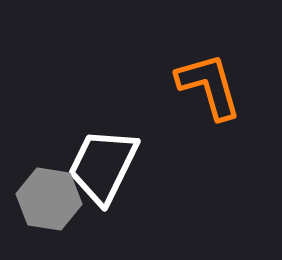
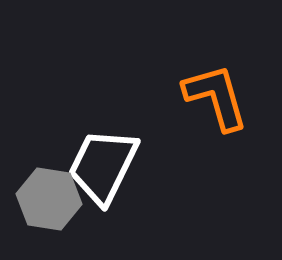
orange L-shape: moved 7 px right, 11 px down
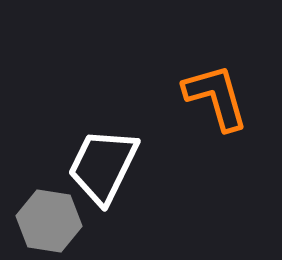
gray hexagon: moved 22 px down
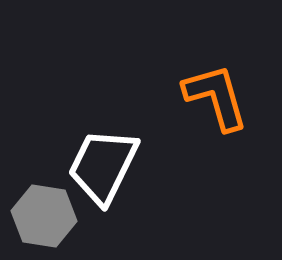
gray hexagon: moved 5 px left, 5 px up
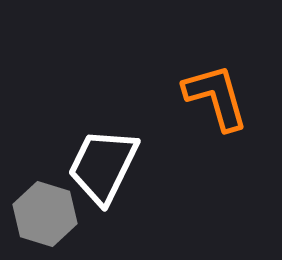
gray hexagon: moved 1 px right, 2 px up; rotated 8 degrees clockwise
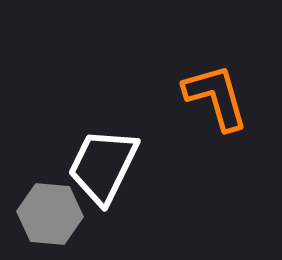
gray hexagon: moved 5 px right; rotated 12 degrees counterclockwise
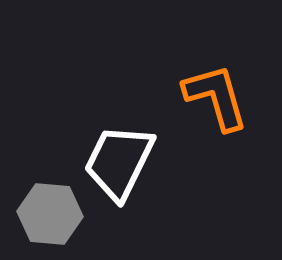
white trapezoid: moved 16 px right, 4 px up
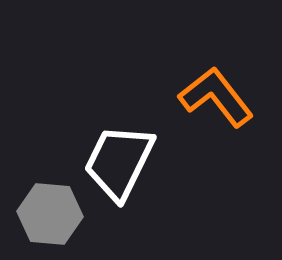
orange L-shape: rotated 22 degrees counterclockwise
